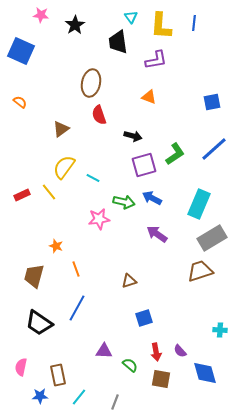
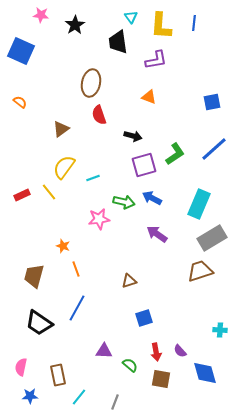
cyan line at (93, 178): rotated 48 degrees counterclockwise
orange star at (56, 246): moved 7 px right
blue star at (40, 396): moved 10 px left
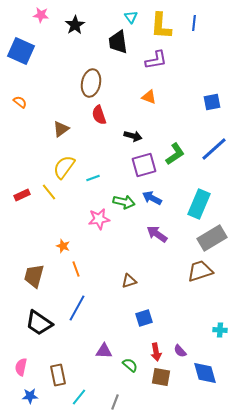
brown square at (161, 379): moved 2 px up
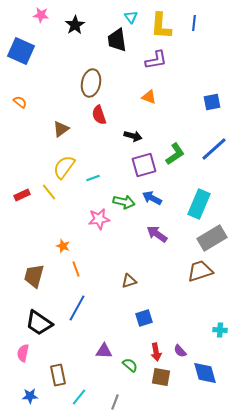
black trapezoid at (118, 42): moved 1 px left, 2 px up
pink semicircle at (21, 367): moved 2 px right, 14 px up
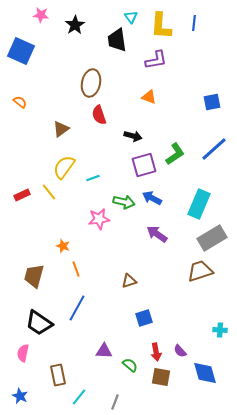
blue star at (30, 396): moved 10 px left; rotated 28 degrees clockwise
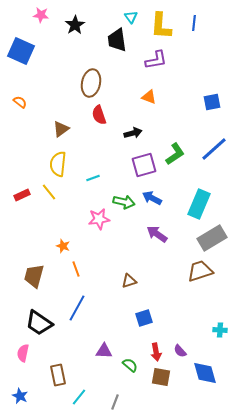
black arrow at (133, 136): moved 3 px up; rotated 30 degrees counterclockwise
yellow semicircle at (64, 167): moved 6 px left, 3 px up; rotated 30 degrees counterclockwise
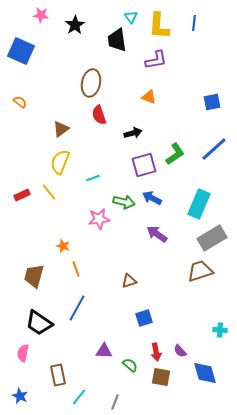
yellow L-shape at (161, 26): moved 2 px left
yellow semicircle at (58, 164): moved 2 px right, 2 px up; rotated 15 degrees clockwise
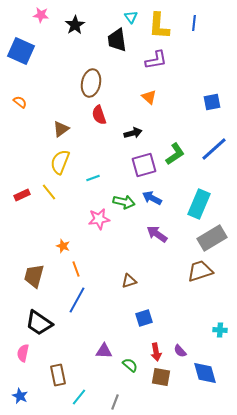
orange triangle at (149, 97): rotated 21 degrees clockwise
blue line at (77, 308): moved 8 px up
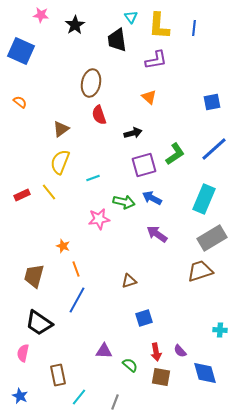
blue line at (194, 23): moved 5 px down
cyan rectangle at (199, 204): moved 5 px right, 5 px up
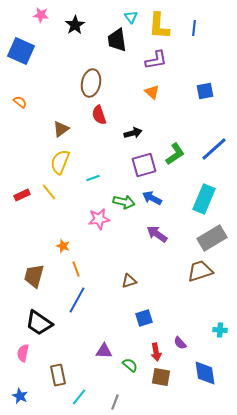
orange triangle at (149, 97): moved 3 px right, 5 px up
blue square at (212, 102): moved 7 px left, 11 px up
purple semicircle at (180, 351): moved 8 px up
blue diamond at (205, 373): rotated 8 degrees clockwise
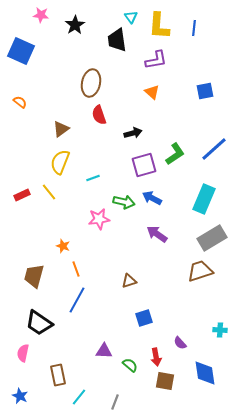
red arrow at (156, 352): moved 5 px down
brown square at (161, 377): moved 4 px right, 4 px down
